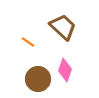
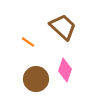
brown circle: moved 2 px left
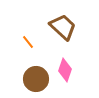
orange line: rotated 16 degrees clockwise
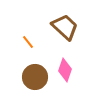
brown trapezoid: moved 2 px right
brown circle: moved 1 px left, 2 px up
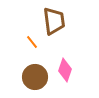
brown trapezoid: moved 11 px left, 6 px up; rotated 40 degrees clockwise
orange line: moved 4 px right
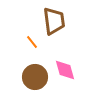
pink diamond: rotated 35 degrees counterclockwise
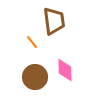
pink diamond: rotated 15 degrees clockwise
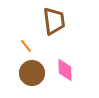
orange line: moved 6 px left, 4 px down
brown circle: moved 3 px left, 4 px up
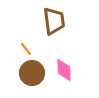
orange line: moved 3 px down
pink diamond: moved 1 px left
